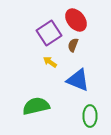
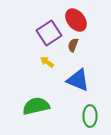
yellow arrow: moved 3 px left
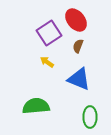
brown semicircle: moved 5 px right, 1 px down
blue triangle: moved 1 px right, 1 px up
green semicircle: rotated 8 degrees clockwise
green ellipse: moved 1 px down
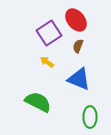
green semicircle: moved 2 px right, 4 px up; rotated 32 degrees clockwise
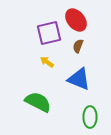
purple square: rotated 20 degrees clockwise
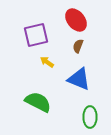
purple square: moved 13 px left, 2 px down
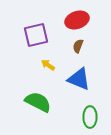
red ellipse: moved 1 px right; rotated 70 degrees counterclockwise
yellow arrow: moved 1 px right, 3 px down
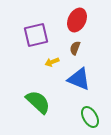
red ellipse: rotated 45 degrees counterclockwise
brown semicircle: moved 3 px left, 2 px down
yellow arrow: moved 4 px right, 3 px up; rotated 56 degrees counterclockwise
green semicircle: rotated 16 degrees clockwise
green ellipse: rotated 30 degrees counterclockwise
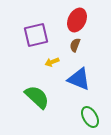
brown semicircle: moved 3 px up
green semicircle: moved 1 px left, 5 px up
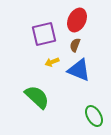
purple square: moved 8 px right, 1 px up
blue triangle: moved 9 px up
green ellipse: moved 4 px right, 1 px up
